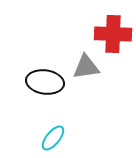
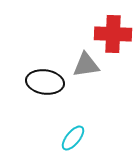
gray triangle: moved 2 px up
cyan ellipse: moved 20 px right
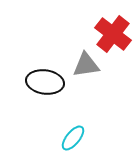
red cross: rotated 36 degrees clockwise
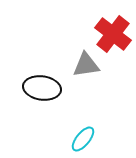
black ellipse: moved 3 px left, 6 px down
cyan ellipse: moved 10 px right, 1 px down
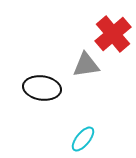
red cross: rotated 12 degrees clockwise
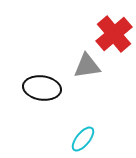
red cross: moved 1 px right
gray triangle: moved 1 px right, 1 px down
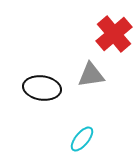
gray triangle: moved 4 px right, 9 px down
cyan ellipse: moved 1 px left
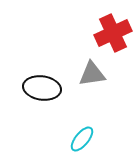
red cross: moved 1 px left, 1 px up; rotated 15 degrees clockwise
gray triangle: moved 1 px right, 1 px up
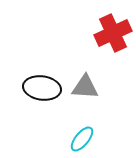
gray triangle: moved 7 px left, 13 px down; rotated 12 degrees clockwise
